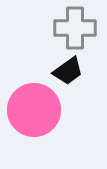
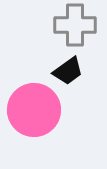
gray cross: moved 3 px up
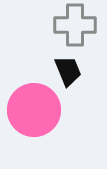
black trapezoid: rotated 76 degrees counterclockwise
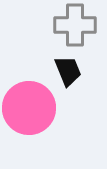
pink circle: moved 5 px left, 2 px up
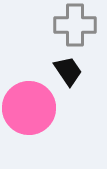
black trapezoid: rotated 12 degrees counterclockwise
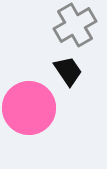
gray cross: rotated 30 degrees counterclockwise
